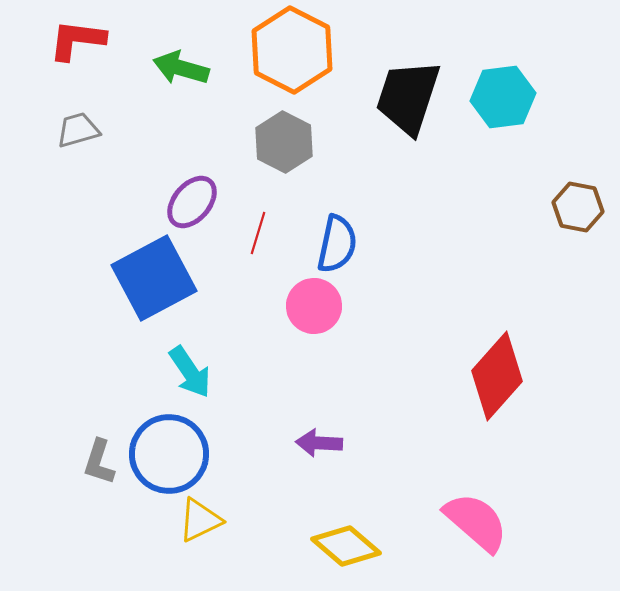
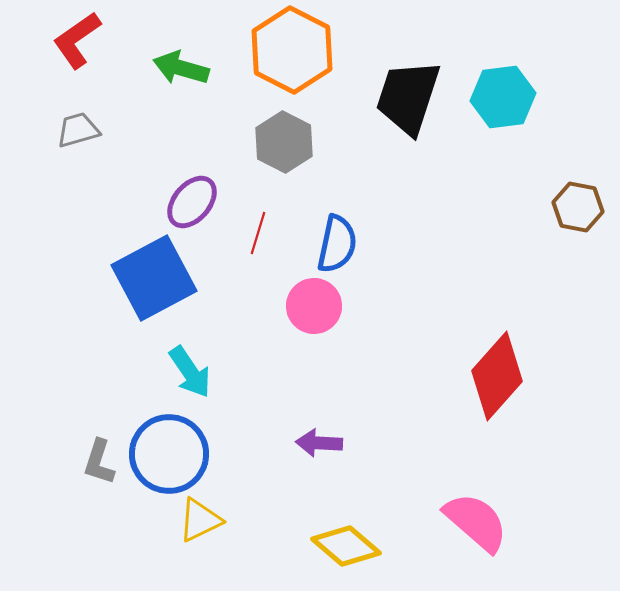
red L-shape: rotated 42 degrees counterclockwise
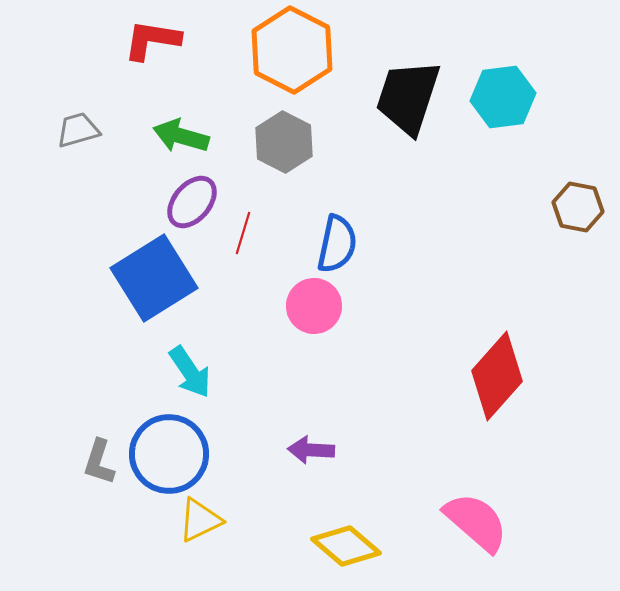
red L-shape: moved 75 px right; rotated 44 degrees clockwise
green arrow: moved 68 px down
red line: moved 15 px left
blue square: rotated 4 degrees counterclockwise
purple arrow: moved 8 px left, 7 px down
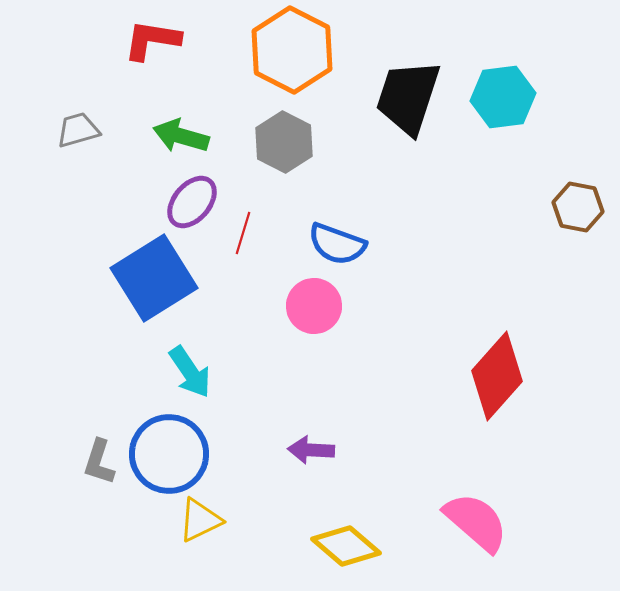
blue semicircle: rotated 98 degrees clockwise
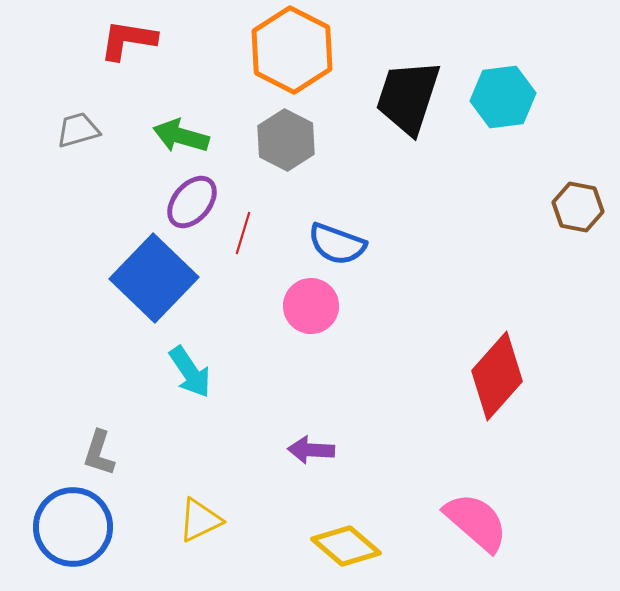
red L-shape: moved 24 px left
gray hexagon: moved 2 px right, 2 px up
blue square: rotated 14 degrees counterclockwise
pink circle: moved 3 px left
blue circle: moved 96 px left, 73 px down
gray L-shape: moved 9 px up
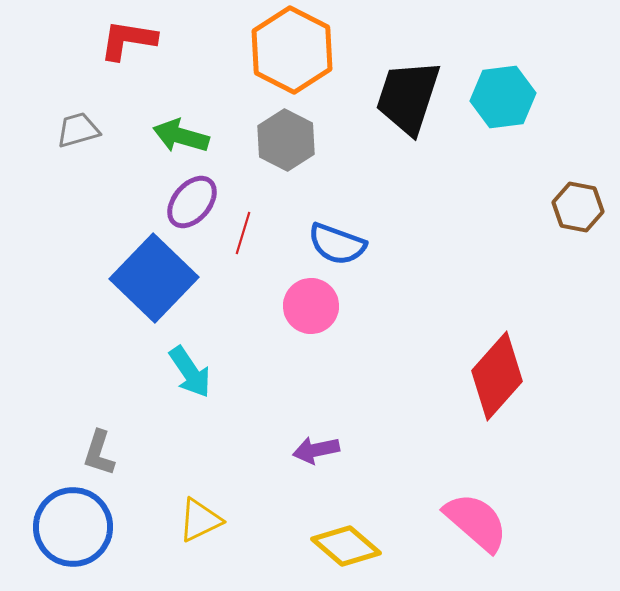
purple arrow: moved 5 px right; rotated 15 degrees counterclockwise
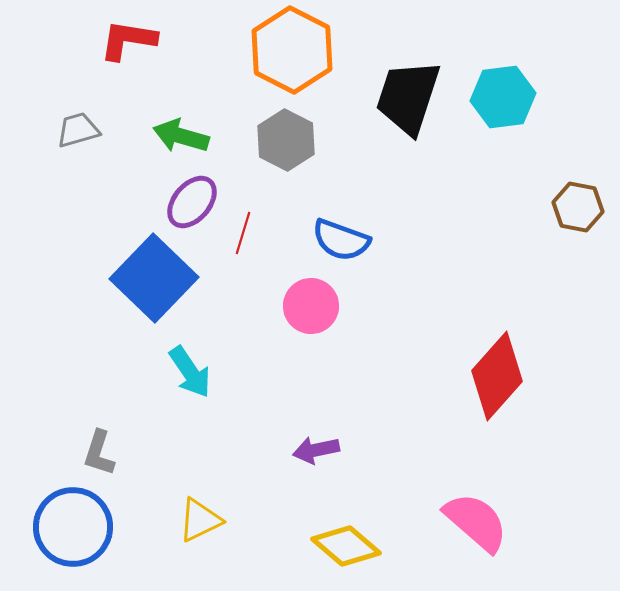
blue semicircle: moved 4 px right, 4 px up
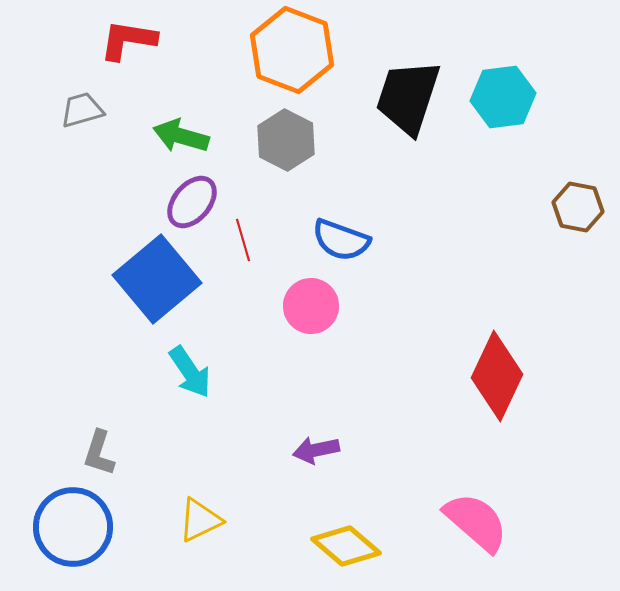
orange hexagon: rotated 6 degrees counterclockwise
gray trapezoid: moved 4 px right, 20 px up
red line: moved 7 px down; rotated 33 degrees counterclockwise
blue square: moved 3 px right, 1 px down; rotated 6 degrees clockwise
red diamond: rotated 16 degrees counterclockwise
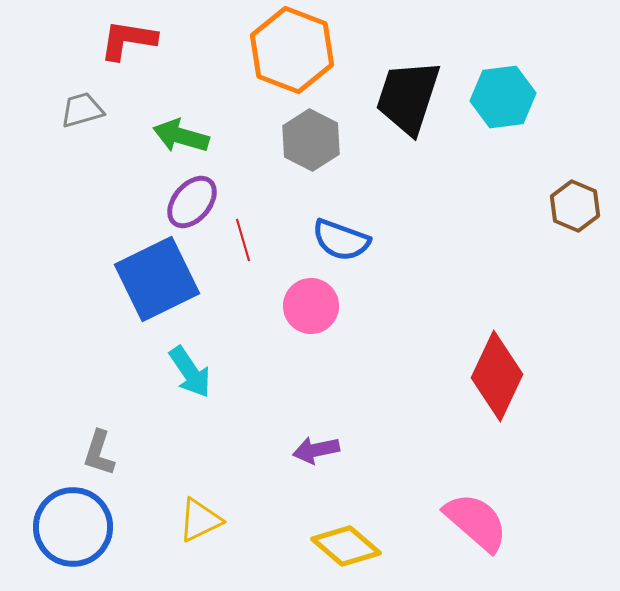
gray hexagon: moved 25 px right
brown hexagon: moved 3 px left, 1 px up; rotated 12 degrees clockwise
blue square: rotated 14 degrees clockwise
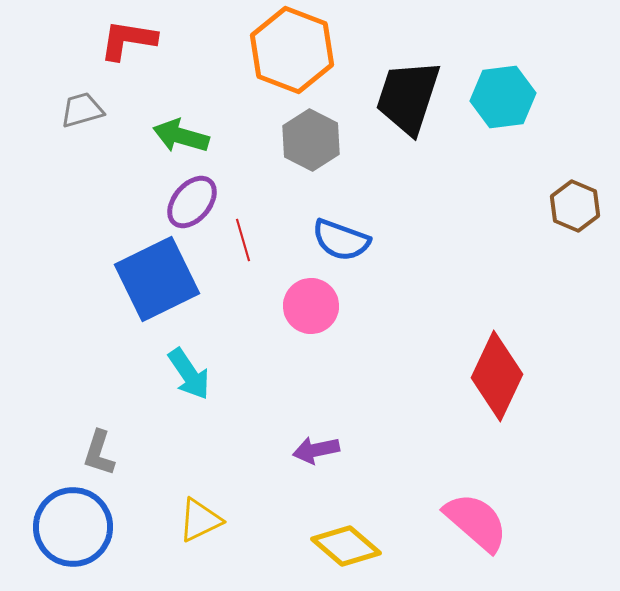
cyan arrow: moved 1 px left, 2 px down
